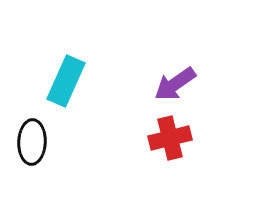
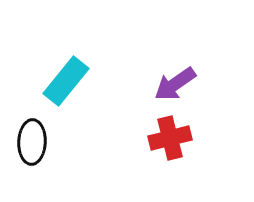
cyan rectangle: rotated 15 degrees clockwise
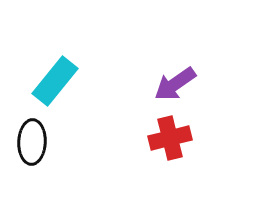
cyan rectangle: moved 11 px left
